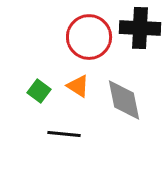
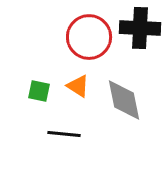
green square: rotated 25 degrees counterclockwise
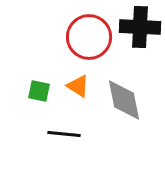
black cross: moved 1 px up
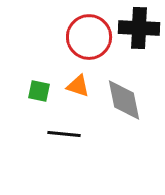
black cross: moved 1 px left, 1 px down
orange triangle: rotated 15 degrees counterclockwise
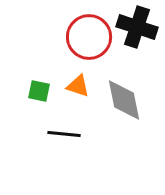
black cross: moved 2 px left, 1 px up; rotated 15 degrees clockwise
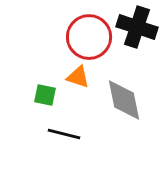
orange triangle: moved 9 px up
green square: moved 6 px right, 4 px down
black line: rotated 8 degrees clockwise
